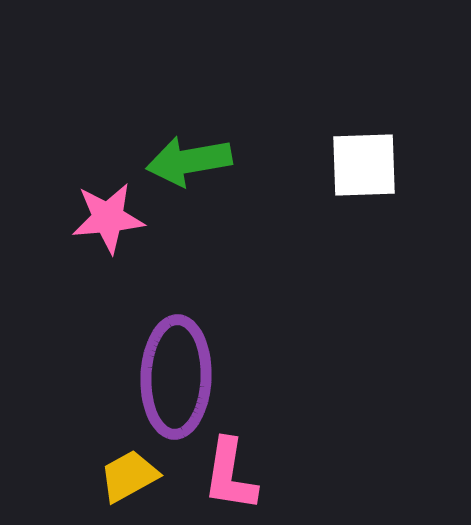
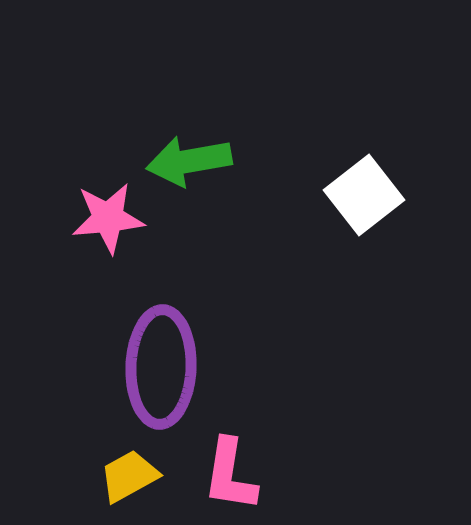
white square: moved 30 px down; rotated 36 degrees counterclockwise
purple ellipse: moved 15 px left, 10 px up
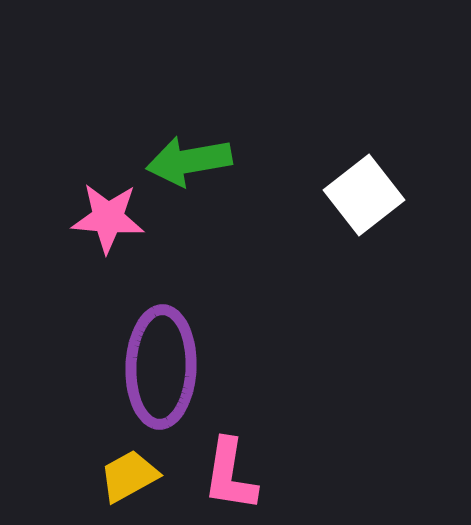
pink star: rotated 10 degrees clockwise
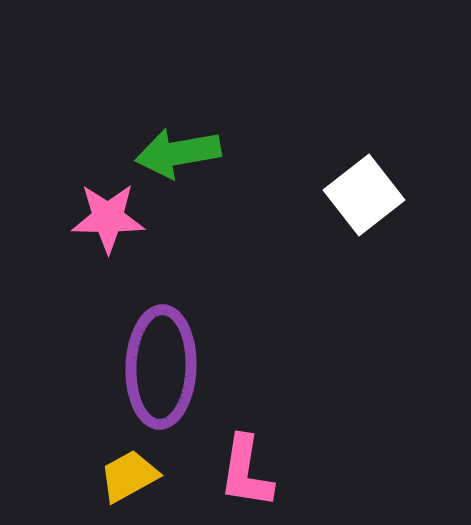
green arrow: moved 11 px left, 8 px up
pink star: rotated 4 degrees counterclockwise
pink L-shape: moved 16 px right, 3 px up
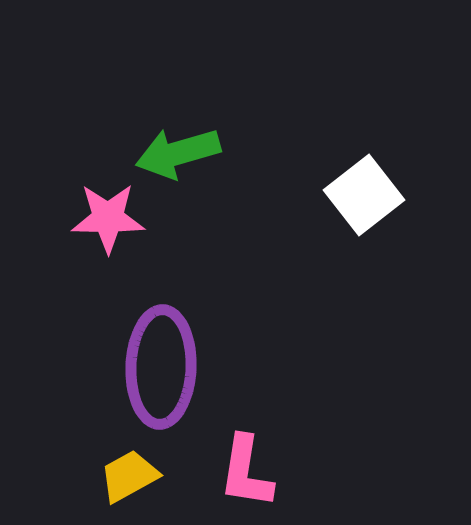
green arrow: rotated 6 degrees counterclockwise
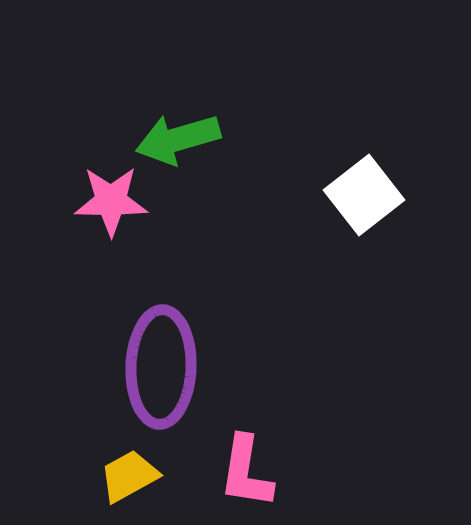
green arrow: moved 14 px up
pink star: moved 3 px right, 17 px up
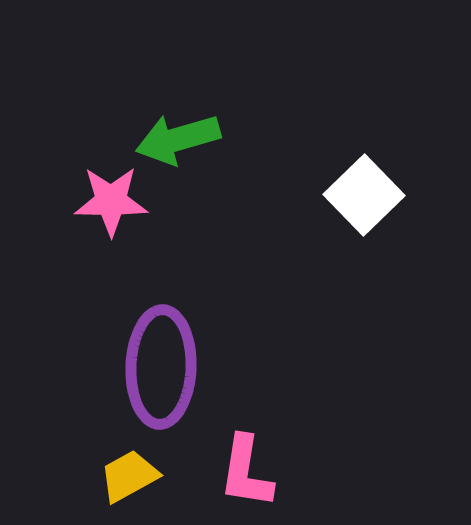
white square: rotated 6 degrees counterclockwise
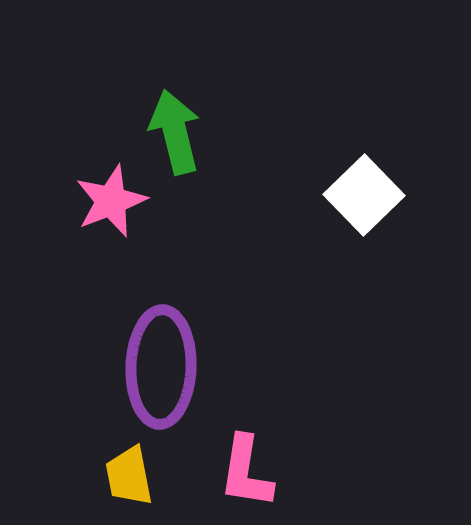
green arrow: moved 3 px left, 7 px up; rotated 92 degrees clockwise
pink star: rotated 22 degrees counterclockwise
yellow trapezoid: rotated 72 degrees counterclockwise
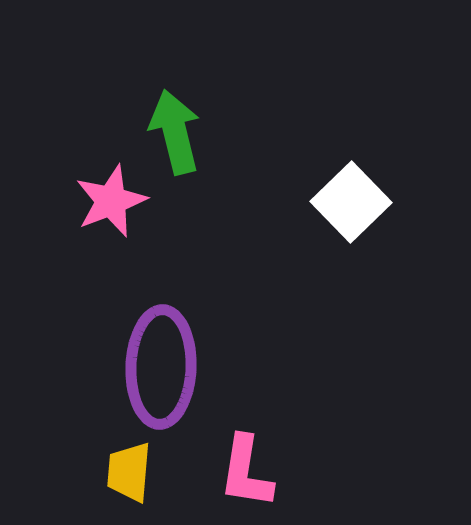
white square: moved 13 px left, 7 px down
yellow trapezoid: moved 4 px up; rotated 16 degrees clockwise
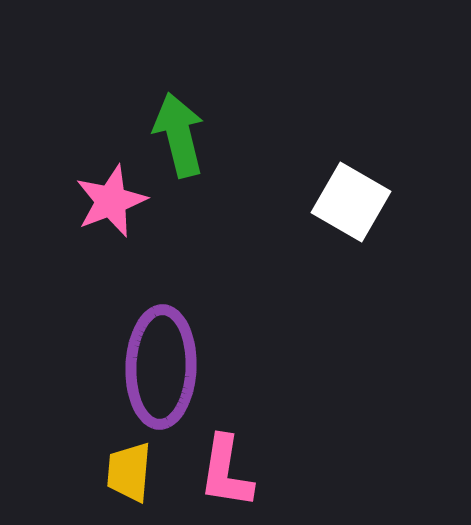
green arrow: moved 4 px right, 3 px down
white square: rotated 16 degrees counterclockwise
pink L-shape: moved 20 px left
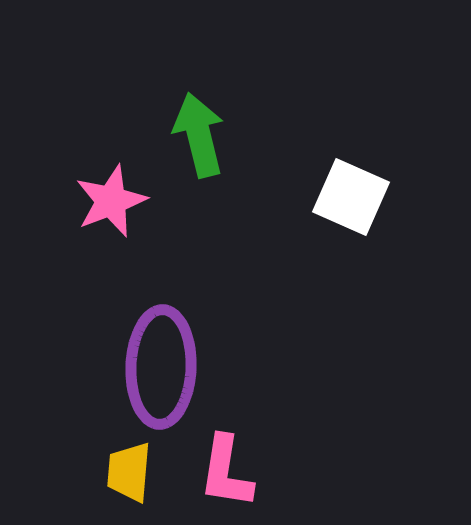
green arrow: moved 20 px right
white square: moved 5 px up; rotated 6 degrees counterclockwise
